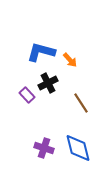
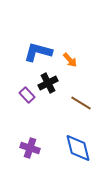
blue L-shape: moved 3 px left
brown line: rotated 25 degrees counterclockwise
purple cross: moved 14 px left
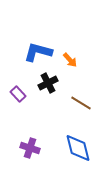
purple rectangle: moved 9 px left, 1 px up
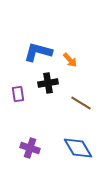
black cross: rotated 18 degrees clockwise
purple rectangle: rotated 35 degrees clockwise
blue diamond: rotated 16 degrees counterclockwise
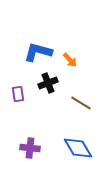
black cross: rotated 12 degrees counterclockwise
purple cross: rotated 12 degrees counterclockwise
